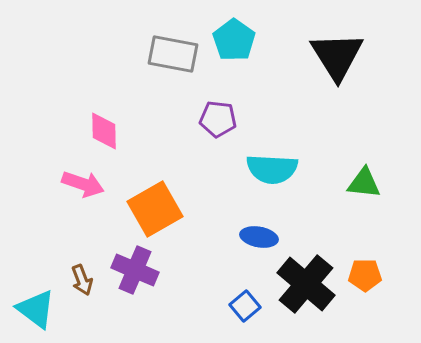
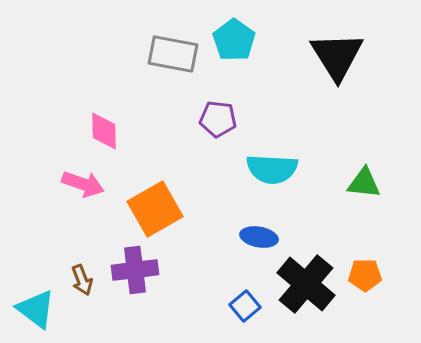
purple cross: rotated 30 degrees counterclockwise
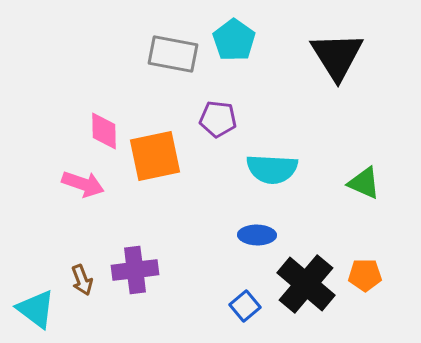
green triangle: rotated 18 degrees clockwise
orange square: moved 53 px up; rotated 18 degrees clockwise
blue ellipse: moved 2 px left, 2 px up; rotated 9 degrees counterclockwise
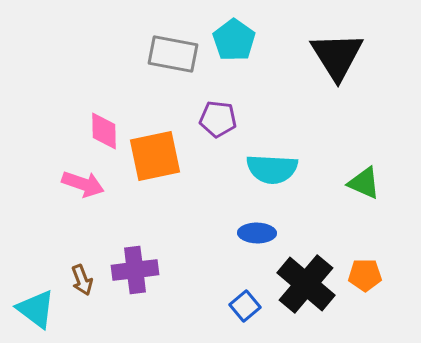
blue ellipse: moved 2 px up
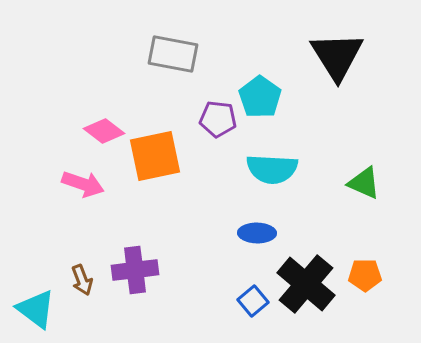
cyan pentagon: moved 26 px right, 57 px down
pink diamond: rotated 51 degrees counterclockwise
blue square: moved 8 px right, 5 px up
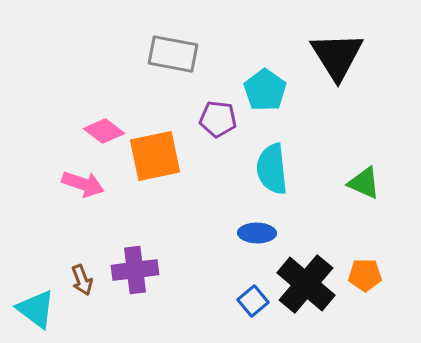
cyan pentagon: moved 5 px right, 7 px up
cyan semicircle: rotated 81 degrees clockwise
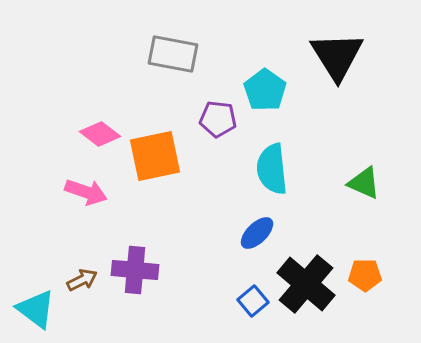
pink diamond: moved 4 px left, 3 px down
pink arrow: moved 3 px right, 8 px down
blue ellipse: rotated 45 degrees counterclockwise
purple cross: rotated 12 degrees clockwise
brown arrow: rotated 96 degrees counterclockwise
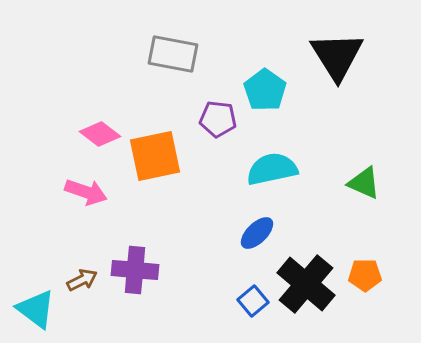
cyan semicircle: rotated 84 degrees clockwise
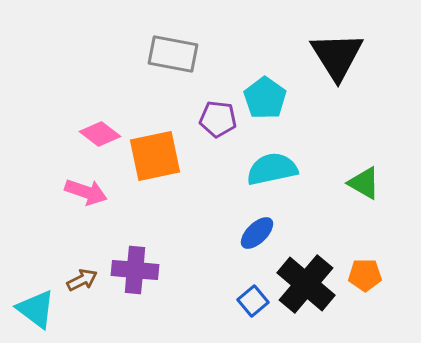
cyan pentagon: moved 8 px down
green triangle: rotated 6 degrees clockwise
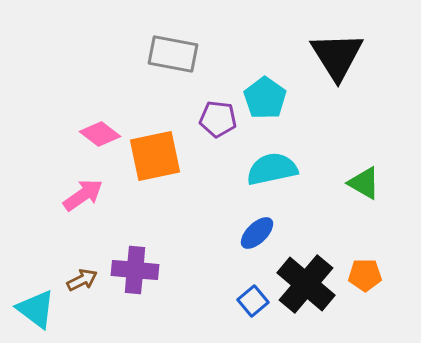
pink arrow: moved 3 px left, 3 px down; rotated 54 degrees counterclockwise
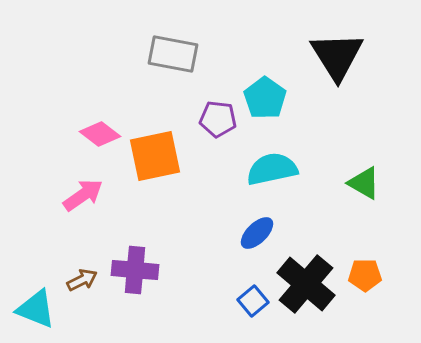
cyan triangle: rotated 15 degrees counterclockwise
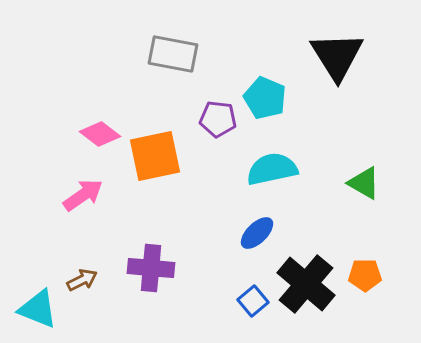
cyan pentagon: rotated 12 degrees counterclockwise
purple cross: moved 16 px right, 2 px up
cyan triangle: moved 2 px right
